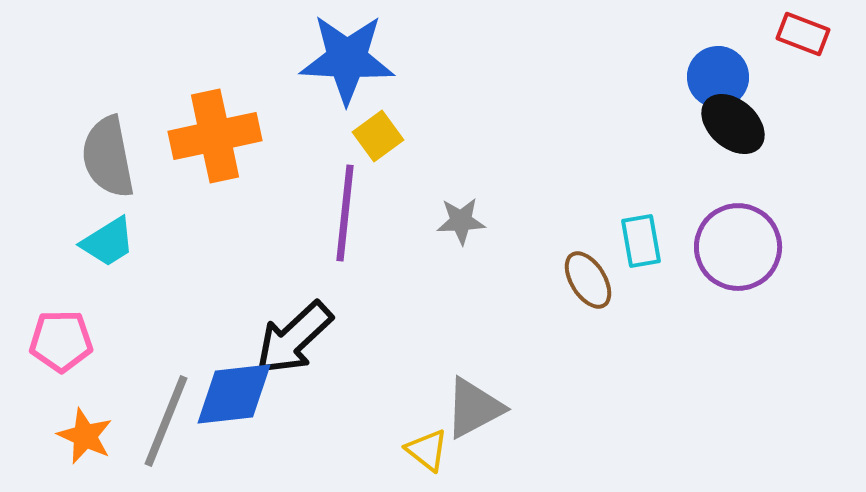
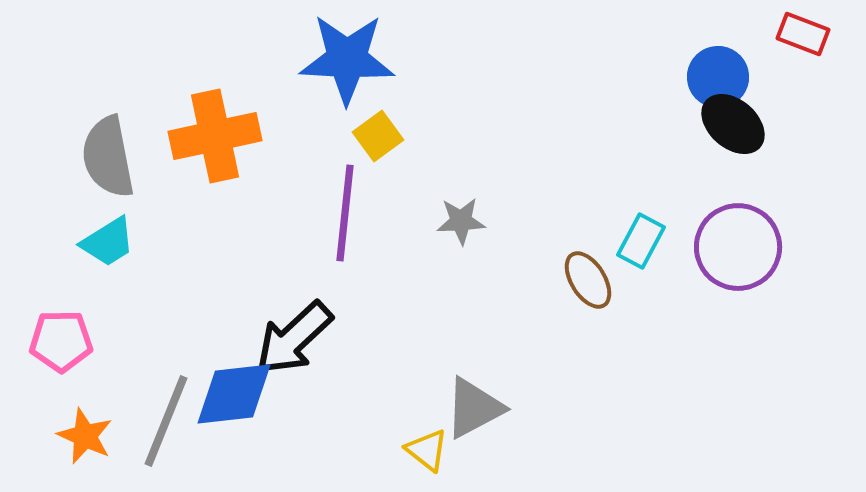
cyan rectangle: rotated 38 degrees clockwise
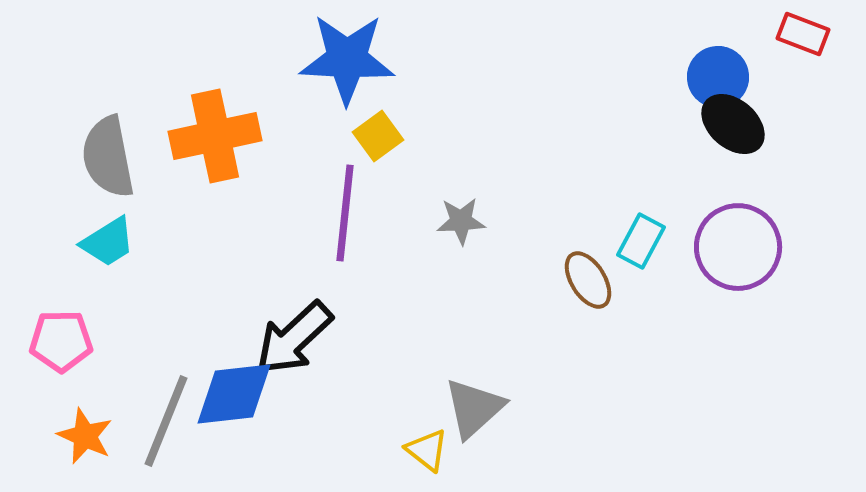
gray triangle: rotated 14 degrees counterclockwise
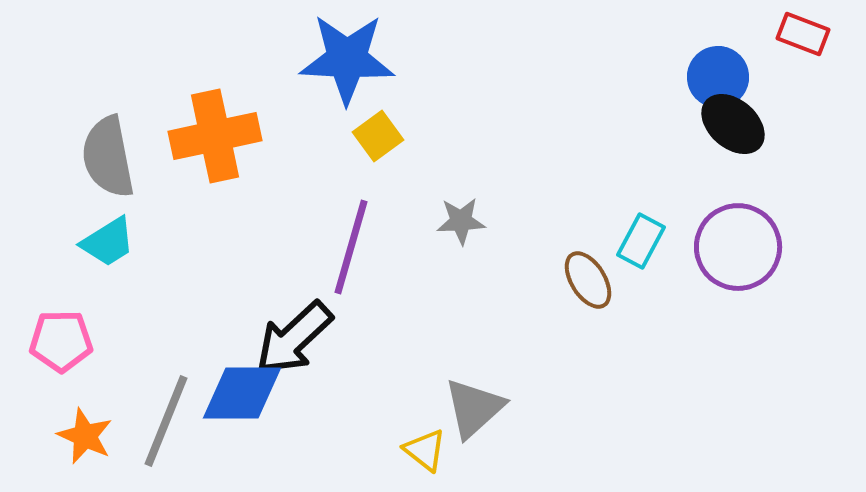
purple line: moved 6 px right, 34 px down; rotated 10 degrees clockwise
blue diamond: moved 8 px right, 1 px up; rotated 6 degrees clockwise
yellow triangle: moved 2 px left
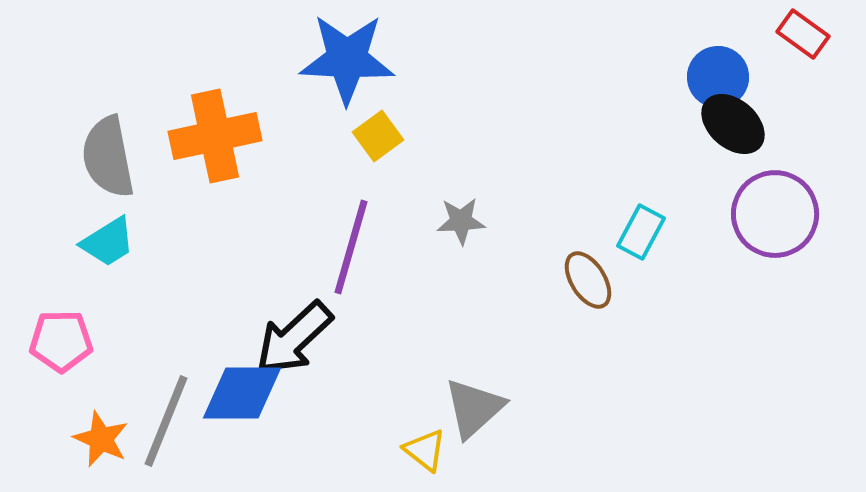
red rectangle: rotated 15 degrees clockwise
cyan rectangle: moved 9 px up
purple circle: moved 37 px right, 33 px up
orange star: moved 16 px right, 3 px down
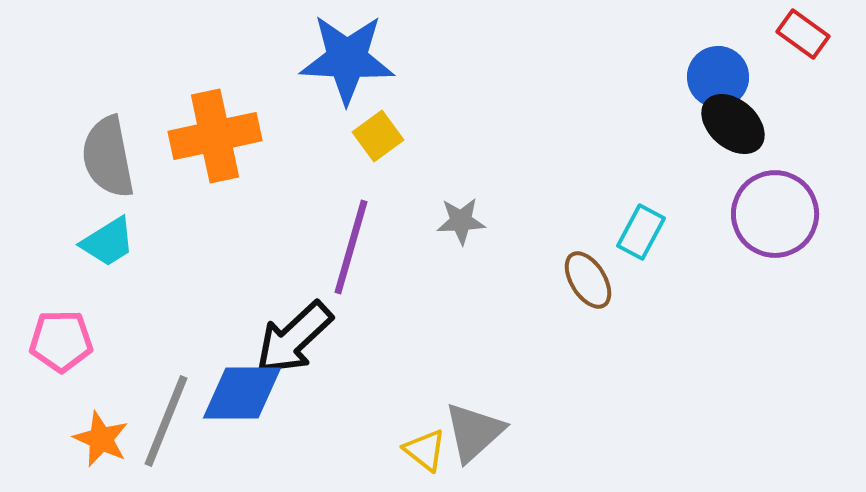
gray triangle: moved 24 px down
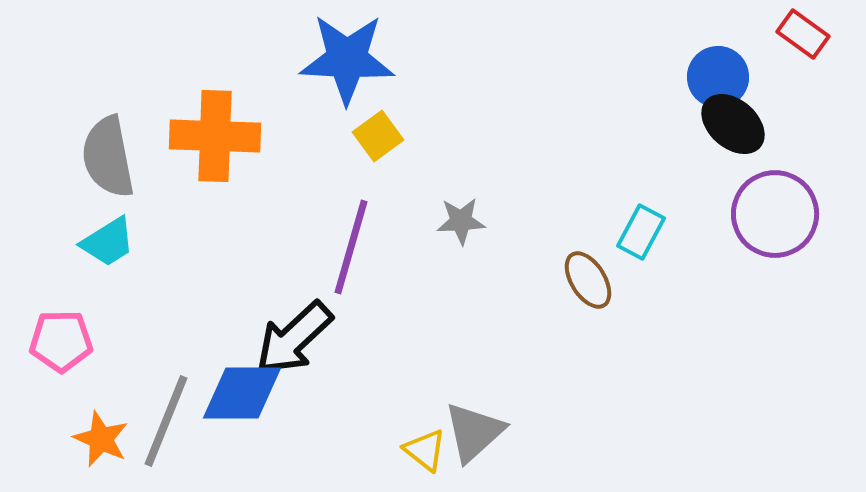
orange cross: rotated 14 degrees clockwise
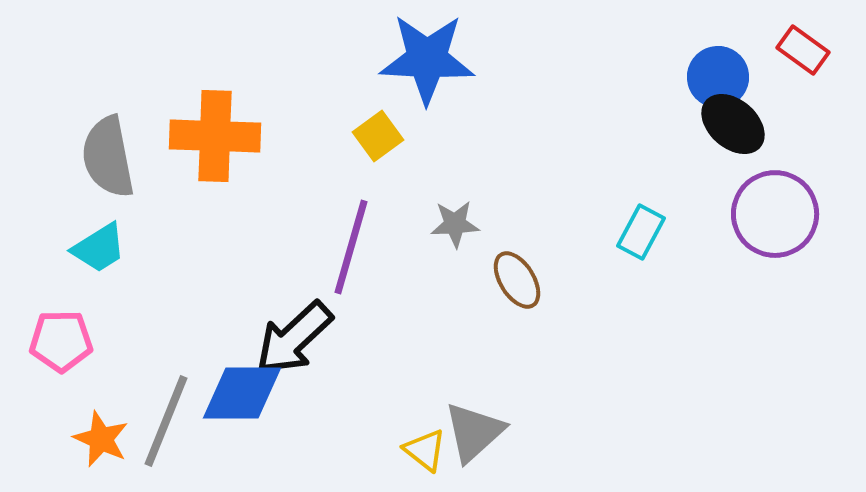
red rectangle: moved 16 px down
blue star: moved 80 px right
gray star: moved 6 px left, 3 px down
cyan trapezoid: moved 9 px left, 6 px down
brown ellipse: moved 71 px left
